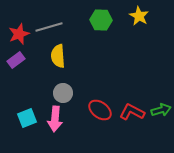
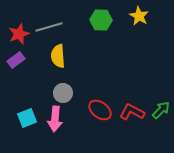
green arrow: rotated 30 degrees counterclockwise
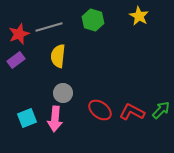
green hexagon: moved 8 px left; rotated 15 degrees clockwise
yellow semicircle: rotated 10 degrees clockwise
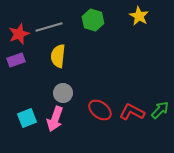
purple rectangle: rotated 18 degrees clockwise
green arrow: moved 1 px left
pink arrow: rotated 15 degrees clockwise
